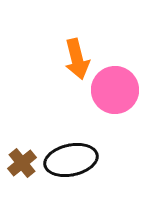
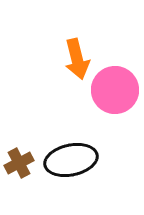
brown cross: moved 3 px left; rotated 12 degrees clockwise
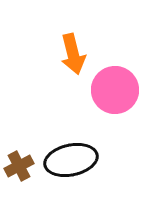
orange arrow: moved 4 px left, 5 px up
brown cross: moved 3 px down
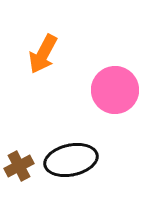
orange arrow: moved 30 px left; rotated 42 degrees clockwise
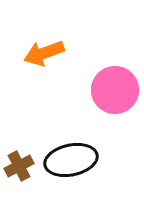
orange arrow: moved 1 px right, 1 px up; rotated 42 degrees clockwise
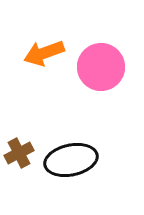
pink circle: moved 14 px left, 23 px up
brown cross: moved 13 px up
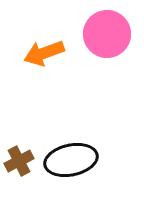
pink circle: moved 6 px right, 33 px up
brown cross: moved 8 px down
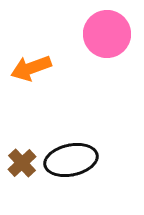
orange arrow: moved 13 px left, 15 px down
brown cross: moved 3 px right, 2 px down; rotated 16 degrees counterclockwise
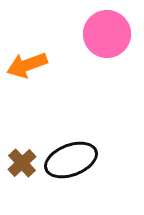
orange arrow: moved 4 px left, 3 px up
black ellipse: rotated 9 degrees counterclockwise
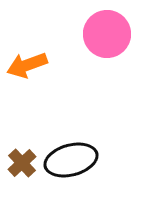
black ellipse: rotated 6 degrees clockwise
